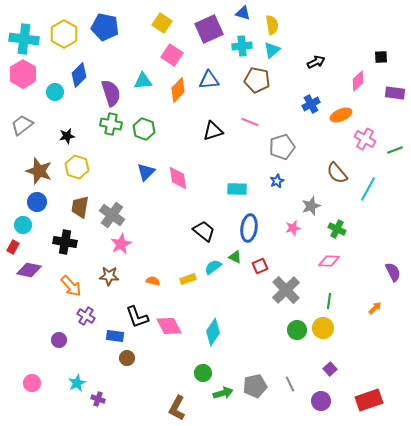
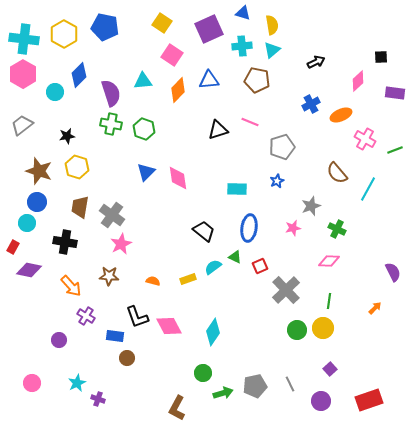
black triangle at (213, 131): moved 5 px right, 1 px up
cyan circle at (23, 225): moved 4 px right, 2 px up
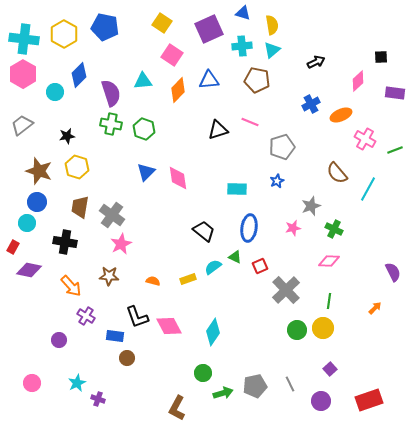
green cross at (337, 229): moved 3 px left
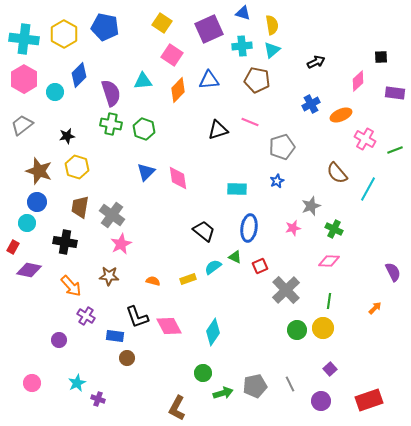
pink hexagon at (23, 74): moved 1 px right, 5 px down
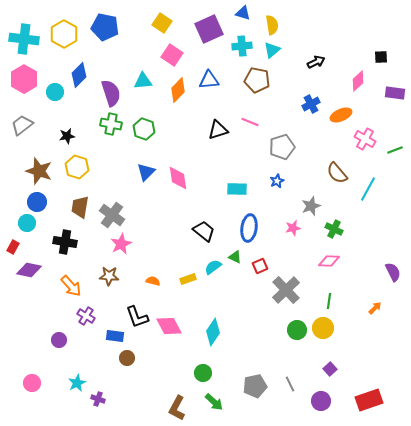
green arrow at (223, 393): moved 9 px left, 9 px down; rotated 60 degrees clockwise
